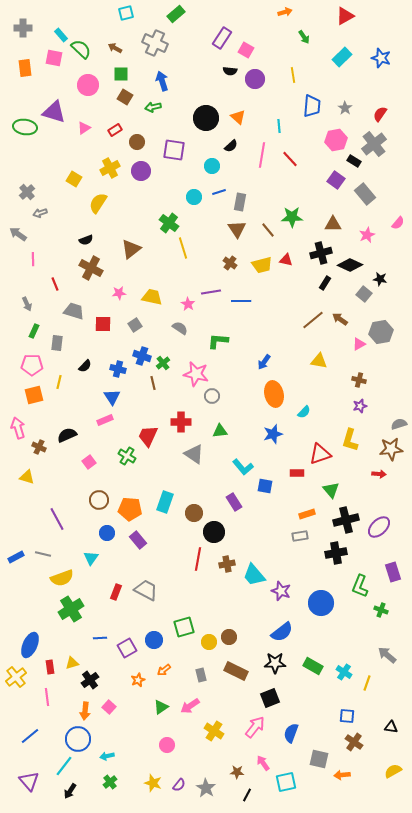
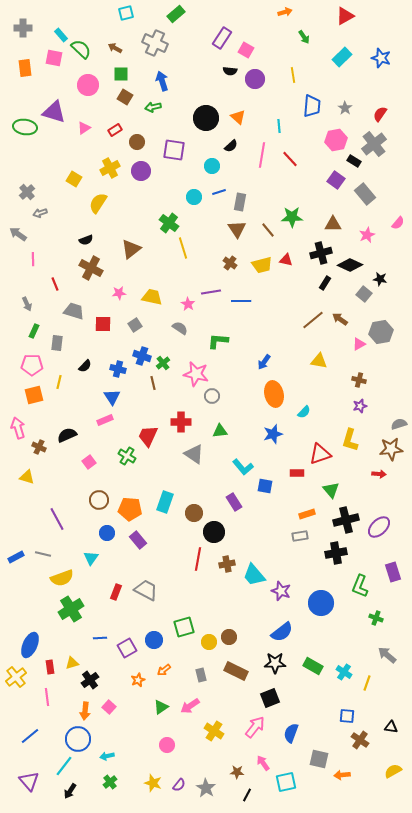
green cross at (381, 610): moved 5 px left, 8 px down
brown cross at (354, 742): moved 6 px right, 2 px up
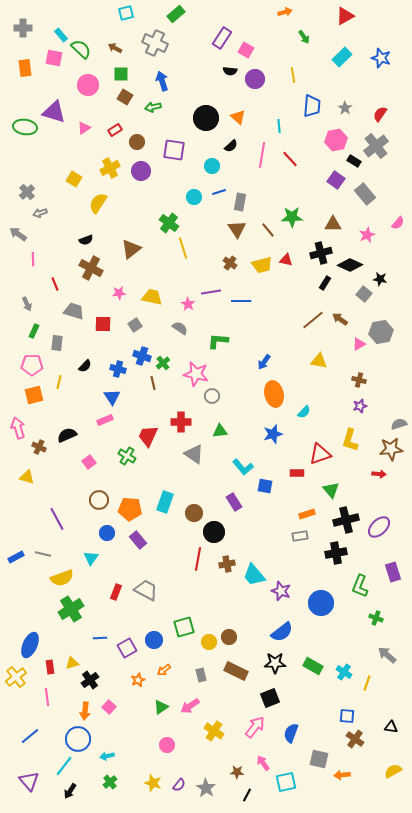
gray cross at (374, 144): moved 2 px right, 2 px down
brown cross at (360, 740): moved 5 px left, 1 px up
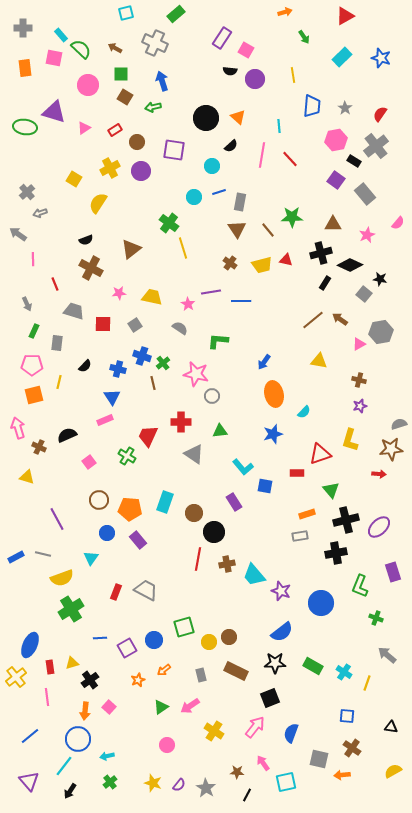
brown cross at (355, 739): moved 3 px left, 9 px down
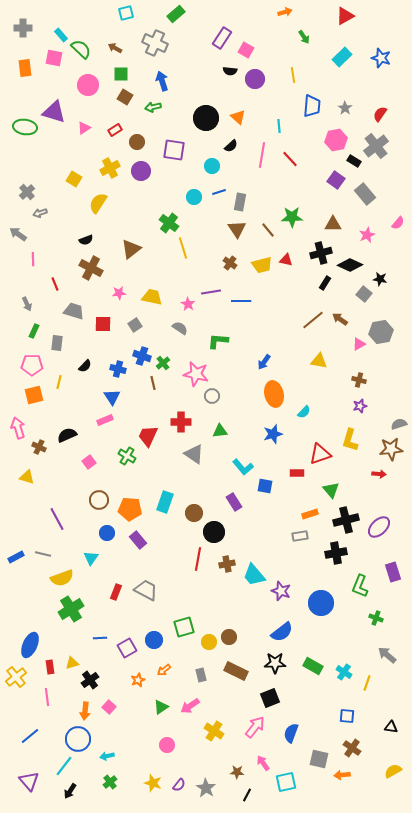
orange rectangle at (307, 514): moved 3 px right
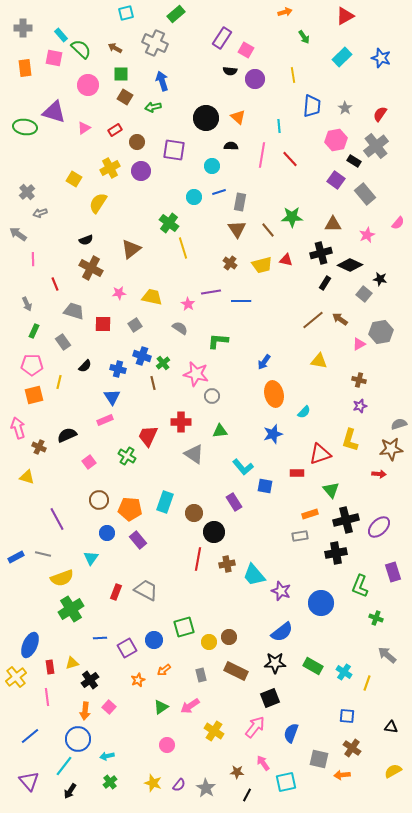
black semicircle at (231, 146): rotated 136 degrees counterclockwise
gray rectangle at (57, 343): moved 6 px right, 1 px up; rotated 42 degrees counterclockwise
